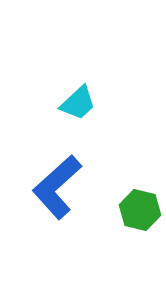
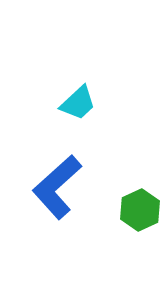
green hexagon: rotated 21 degrees clockwise
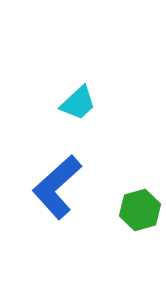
green hexagon: rotated 9 degrees clockwise
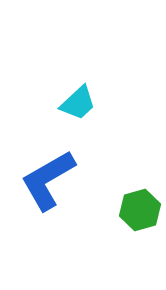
blue L-shape: moved 9 px left, 7 px up; rotated 12 degrees clockwise
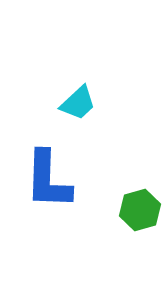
blue L-shape: rotated 58 degrees counterclockwise
